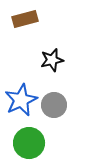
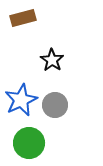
brown rectangle: moved 2 px left, 1 px up
black star: rotated 25 degrees counterclockwise
gray circle: moved 1 px right
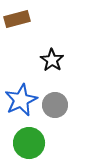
brown rectangle: moved 6 px left, 1 px down
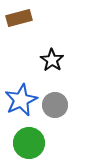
brown rectangle: moved 2 px right, 1 px up
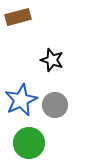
brown rectangle: moved 1 px left, 1 px up
black star: rotated 15 degrees counterclockwise
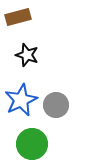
black star: moved 25 px left, 5 px up
gray circle: moved 1 px right
green circle: moved 3 px right, 1 px down
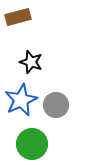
black star: moved 4 px right, 7 px down
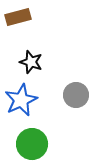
gray circle: moved 20 px right, 10 px up
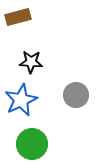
black star: rotated 15 degrees counterclockwise
